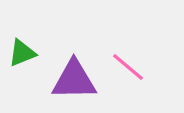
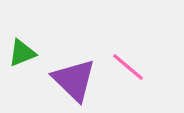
purple triangle: rotated 45 degrees clockwise
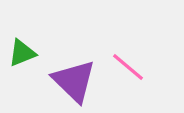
purple triangle: moved 1 px down
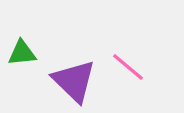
green triangle: rotated 16 degrees clockwise
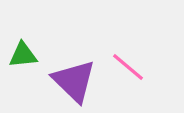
green triangle: moved 1 px right, 2 px down
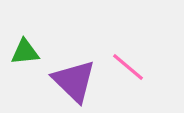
green triangle: moved 2 px right, 3 px up
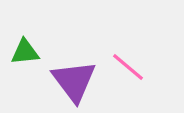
purple triangle: rotated 9 degrees clockwise
